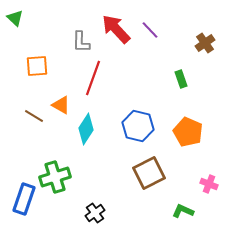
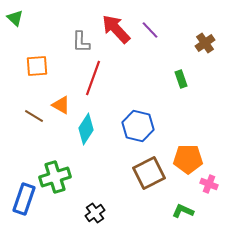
orange pentagon: moved 27 px down; rotated 24 degrees counterclockwise
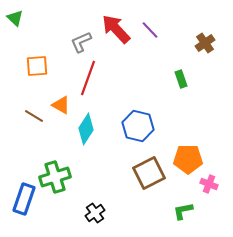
gray L-shape: rotated 65 degrees clockwise
red line: moved 5 px left
green L-shape: rotated 35 degrees counterclockwise
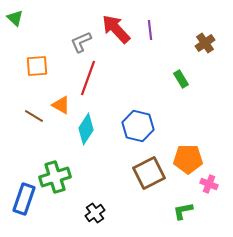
purple line: rotated 36 degrees clockwise
green rectangle: rotated 12 degrees counterclockwise
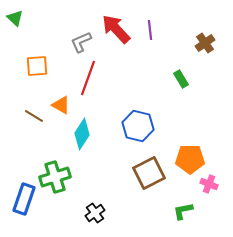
cyan diamond: moved 4 px left, 5 px down
orange pentagon: moved 2 px right
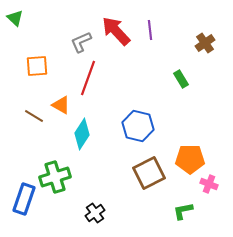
red arrow: moved 2 px down
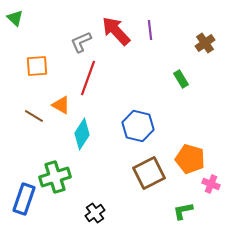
orange pentagon: rotated 16 degrees clockwise
pink cross: moved 2 px right
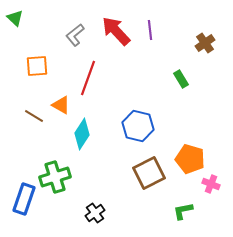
gray L-shape: moved 6 px left, 7 px up; rotated 15 degrees counterclockwise
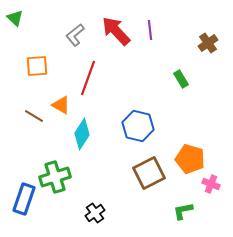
brown cross: moved 3 px right
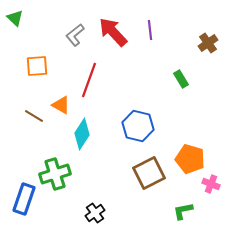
red arrow: moved 3 px left, 1 px down
red line: moved 1 px right, 2 px down
green cross: moved 3 px up
